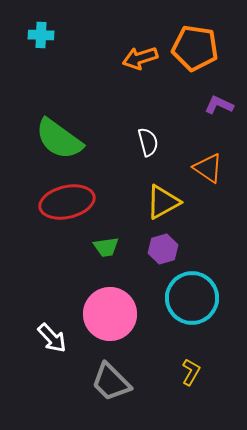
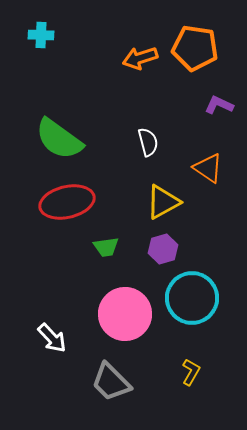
pink circle: moved 15 px right
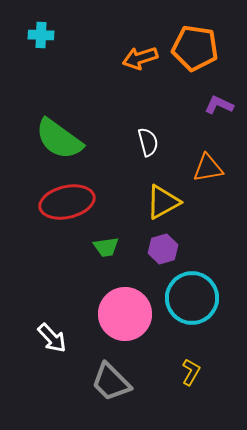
orange triangle: rotated 44 degrees counterclockwise
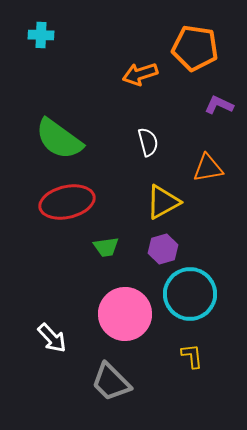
orange arrow: moved 16 px down
cyan circle: moved 2 px left, 4 px up
yellow L-shape: moved 1 px right, 16 px up; rotated 36 degrees counterclockwise
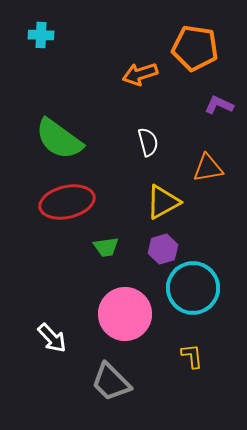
cyan circle: moved 3 px right, 6 px up
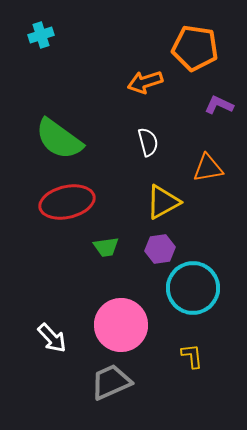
cyan cross: rotated 20 degrees counterclockwise
orange arrow: moved 5 px right, 8 px down
purple hexagon: moved 3 px left; rotated 8 degrees clockwise
pink circle: moved 4 px left, 11 px down
gray trapezoid: rotated 111 degrees clockwise
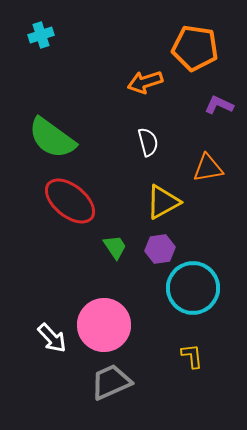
green semicircle: moved 7 px left, 1 px up
red ellipse: moved 3 px right, 1 px up; rotated 52 degrees clockwise
green trapezoid: moved 9 px right; rotated 116 degrees counterclockwise
pink circle: moved 17 px left
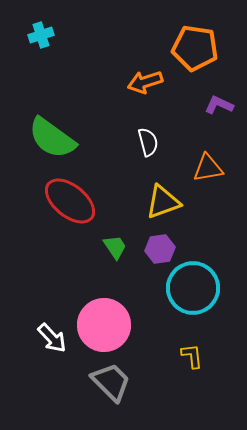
yellow triangle: rotated 9 degrees clockwise
gray trapezoid: rotated 69 degrees clockwise
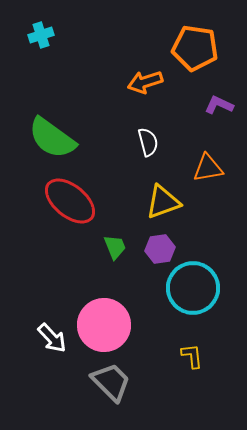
green trapezoid: rotated 12 degrees clockwise
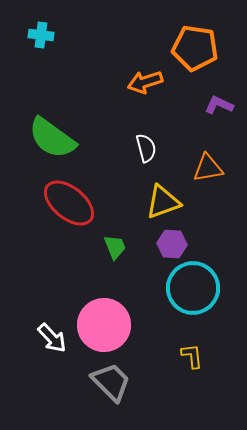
cyan cross: rotated 25 degrees clockwise
white semicircle: moved 2 px left, 6 px down
red ellipse: moved 1 px left, 2 px down
purple hexagon: moved 12 px right, 5 px up; rotated 12 degrees clockwise
